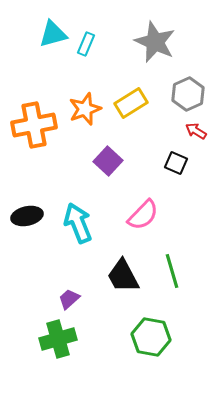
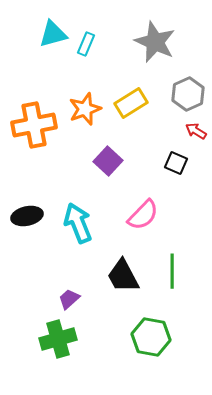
green line: rotated 16 degrees clockwise
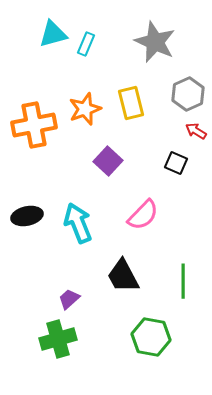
yellow rectangle: rotated 72 degrees counterclockwise
green line: moved 11 px right, 10 px down
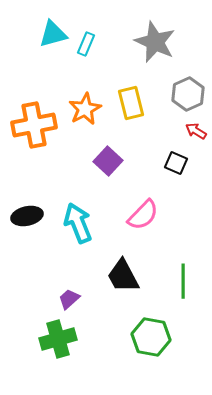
orange star: rotated 8 degrees counterclockwise
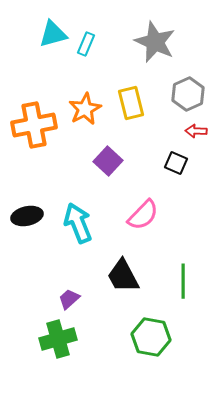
red arrow: rotated 30 degrees counterclockwise
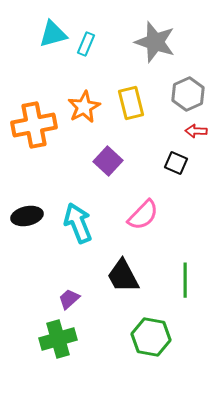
gray star: rotated 6 degrees counterclockwise
orange star: moved 1 px left, 2 px up
green line: moved 2 px right, 1 px up
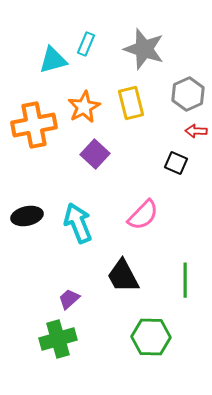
cyan triangle: moved 26 px down
gray star: moved 11 px left, 7 px down
purple square: moved 13 px left, 7 px up
green hexagon: rotated 9 degrees counterclockwise
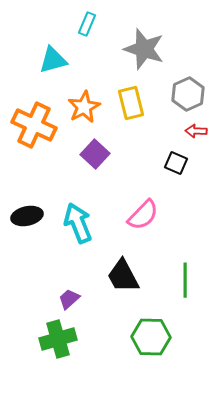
cyan rectangle: moved 1 px right, 20 px up
orange cross: rotated 36 degrees clockwise
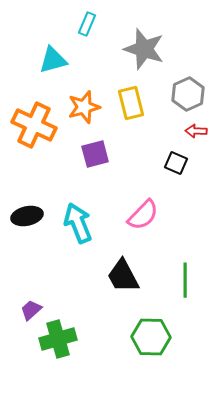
orange star: rotated 12 degrees clockwise
purple square: rotated 32 degrees clockwise
purple trapezoid: moved 38 px left, 11 px down
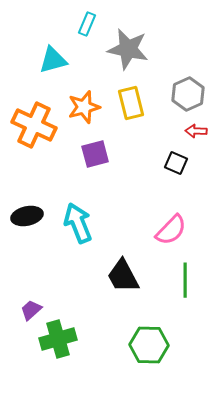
gray star: moved 16 px left; rotated 6 degrees counterclockwise
pink semicircle: moved 28 px right, 15 px down
green hexagon: moved 2 px left, 8 px down
